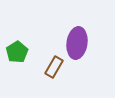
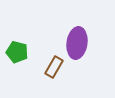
green pentagon: rotated 25 degrees counterclockwise
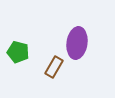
green pentagon: moved 1 px right
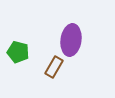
purple ellipse: moved 6 px left, 3 px up
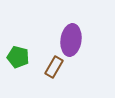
green pentagon: moved 5 px down
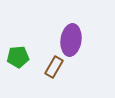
green pentagon: rotated 20 degrees counterclockwise
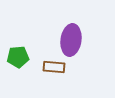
brown rectangle: rotated 65 degrees clockwise
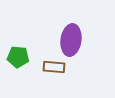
green pentagon: rotated 10 degrees clockwise
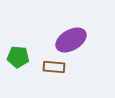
purple ellipse: rotated 52 degrees clockwise
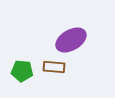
green pentagon: moved 4 px right, 14 px down
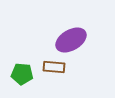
green pentagon: moved 3 px down
